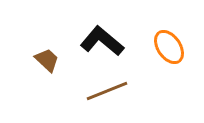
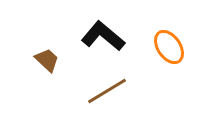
black L-shape: moved 1 px right, 5 px up
brown line: rotated 9 degrees counterclockwise
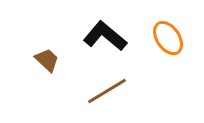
black L-shape: moved 2 px right
orange ellipse: moved 1 px left, 9 px up
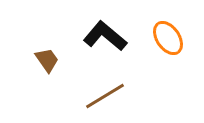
brown trapezoid: rotated 12 degrees clockwise
brown line: moved 2 px left, 5 px down
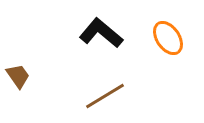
black L-shape: moved 4 px left, 3 px up
brown trapezoid: moved 29 px left, 16 px down
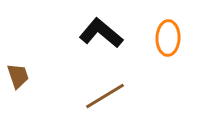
orange ellipse: rotated 36 degrees clockwise
brown trapezoid: rotated 16 degrees clockwise
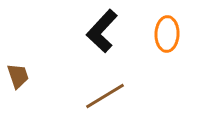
black L-shape: moved 1 px right, 2 px up; rotated 87 degrees counterclockwise
orange ellipse: moved 1 px left, 4 px up
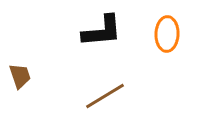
black L-shape: rotated 138 degrees counterclockwise
brown trapezoid: moved 2 px right
